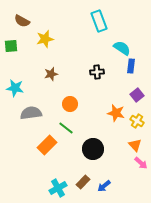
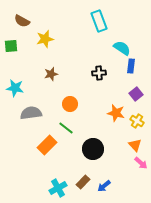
black cross: moved 2 px right, 1 px down
purple square: moved 1 px left, 1 px up
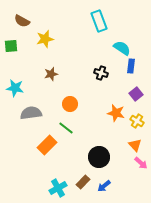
black cross: moved 2 px right; rotated 24 degrees clockwise
black circle: moved 6 px right, 8 px down
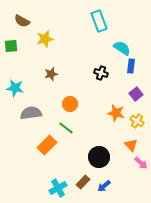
orange triangle: moved 4 px left
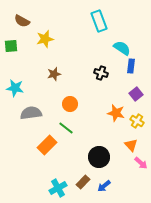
brown star: moved 3 px right
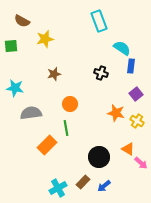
green line: rotated 42 degrees clockwise
orange triangle: moved 3 px left, 4 px down; rotated 16 degrees counterclockwise
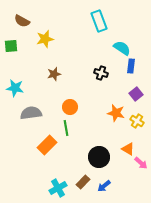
orange circle: moved 3 px down
